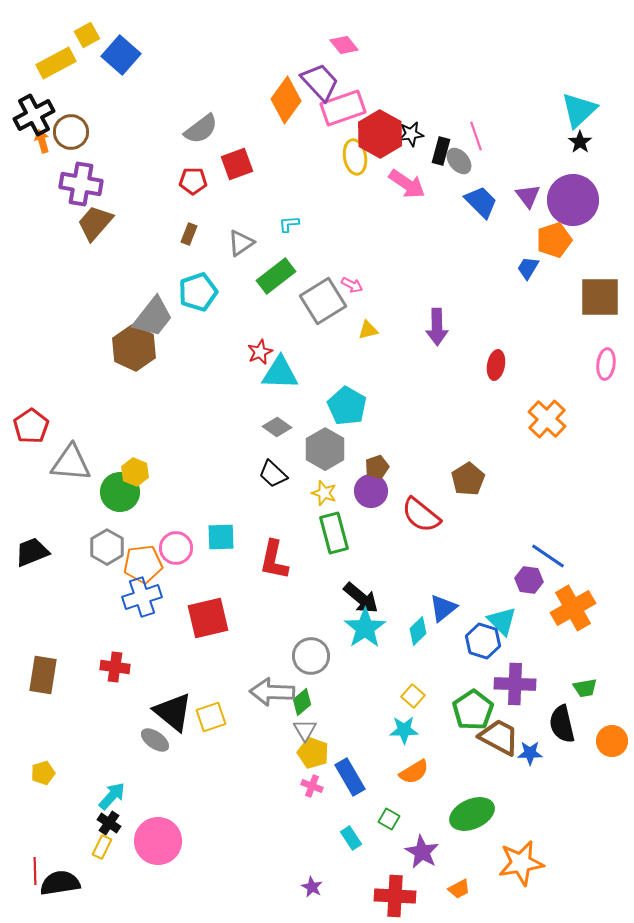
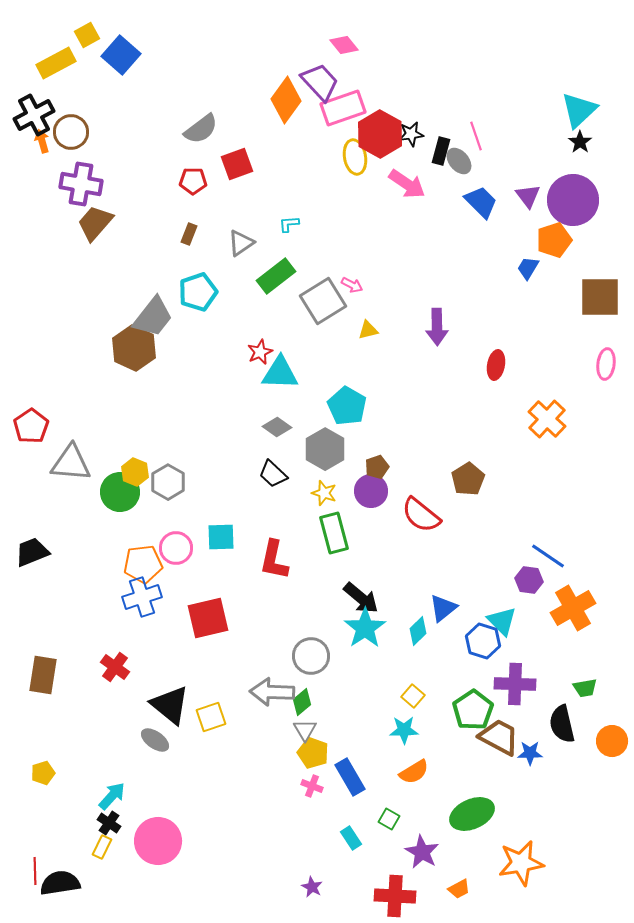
gray hexagon at (107, 547): moved 61 px right, 65 px up
red cross at (115, 667): rotated 28 degrees clockwise
black triangle at (173, 712): moved 3 px left, 7 px up
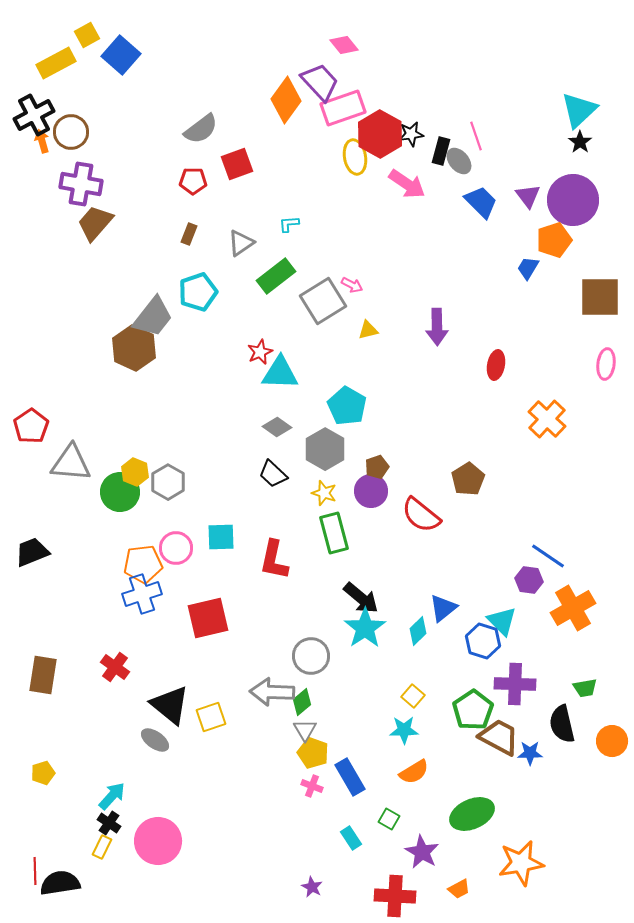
blue cross at (142, 597): moved 3 px up
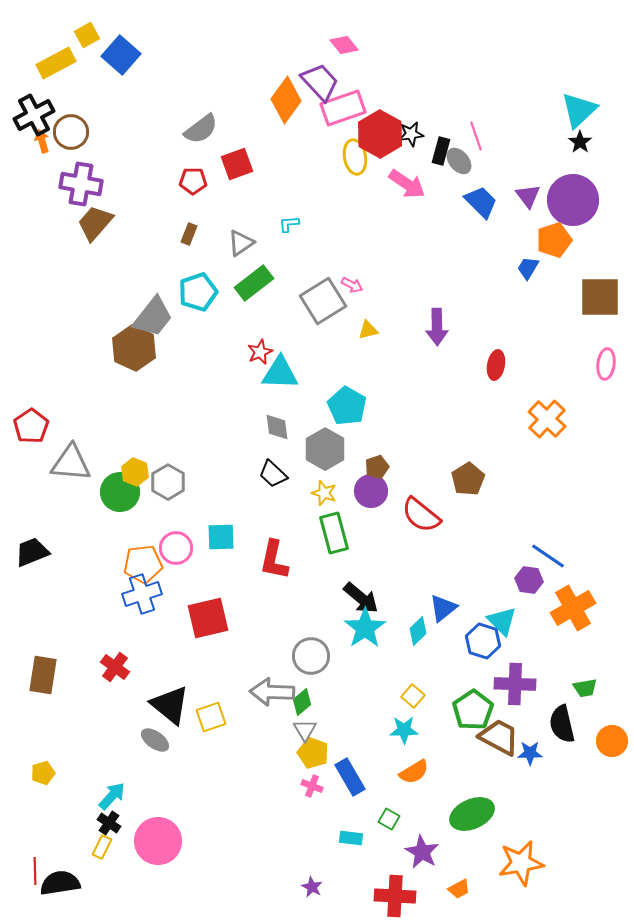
green rectangle at (276, 276): moved 22 px left, 7 px down
gray diamond at (277, 427): rotated 48 degrees clockwise
cyan rectangle at (351, 838): rotated 50 degrees counterclockwise
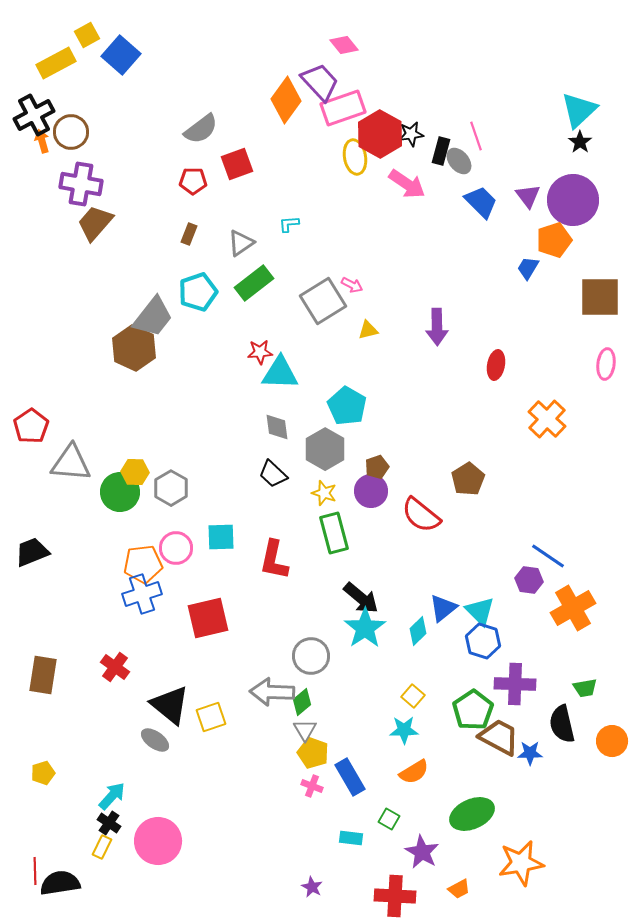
red star at (260, 352): rotated 20 degrees clockwise
yellow hexagon at (135, 472): rotated 20 degrees counterclockwise
gray hexagon at (168, 482): moved 3 px right, 6 px down
cyan triangle at (502, 621): moved 22 px left, 10 px up
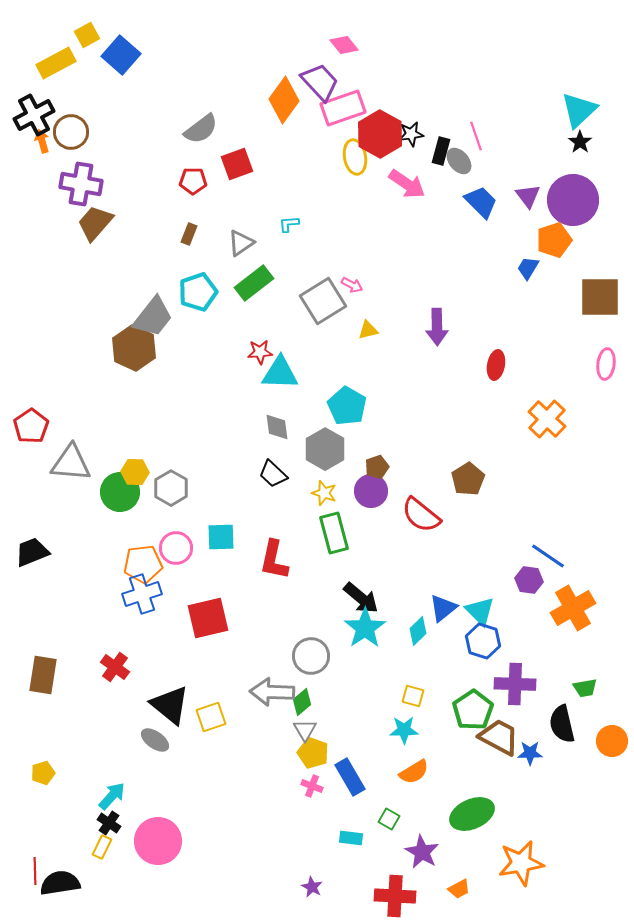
orange diamond at (286, 100): moved 2 px left
yellow square at (413, 696): rotated 25 degrees counterclockwise
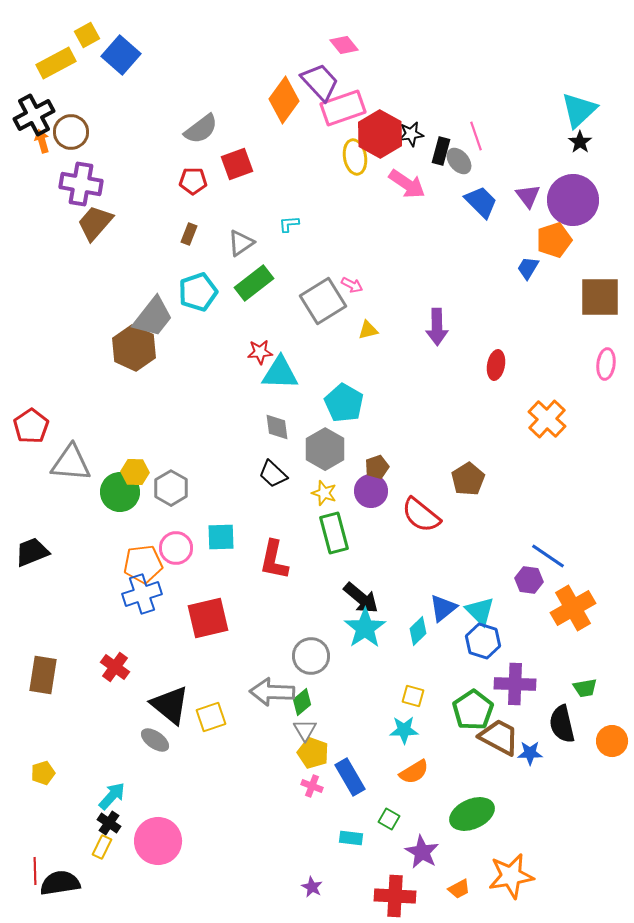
cyan pentagon at (347, 406): moved 3 px left, 3 px up
orange star at (521, 863): moved 10 px left, 13 px down
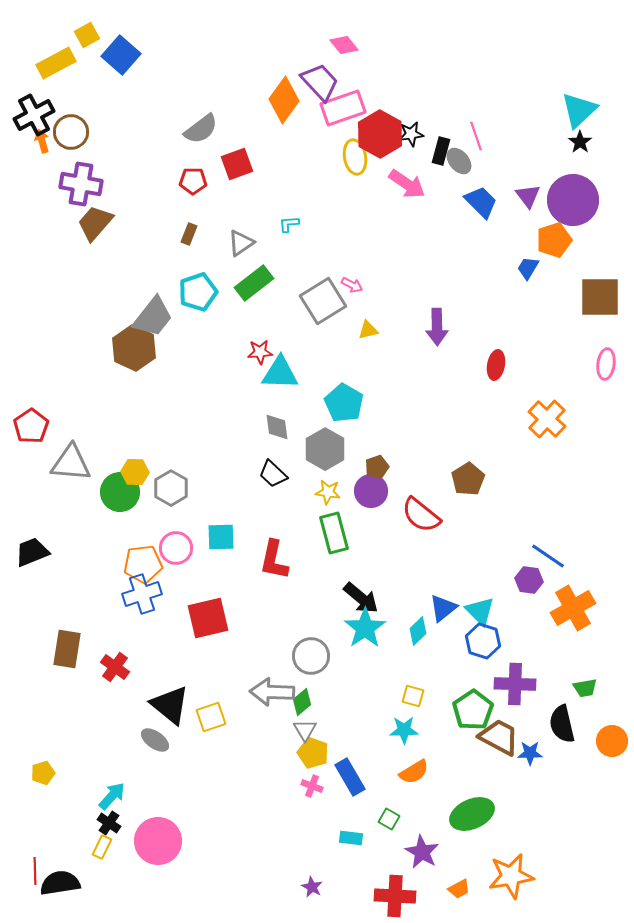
yellow star at (324, 493): moved 4 px right, 1 px up; rotated 10 degrees counterclockwise
brown rectangle at (43, 675): moved 24 px right, 26 px up
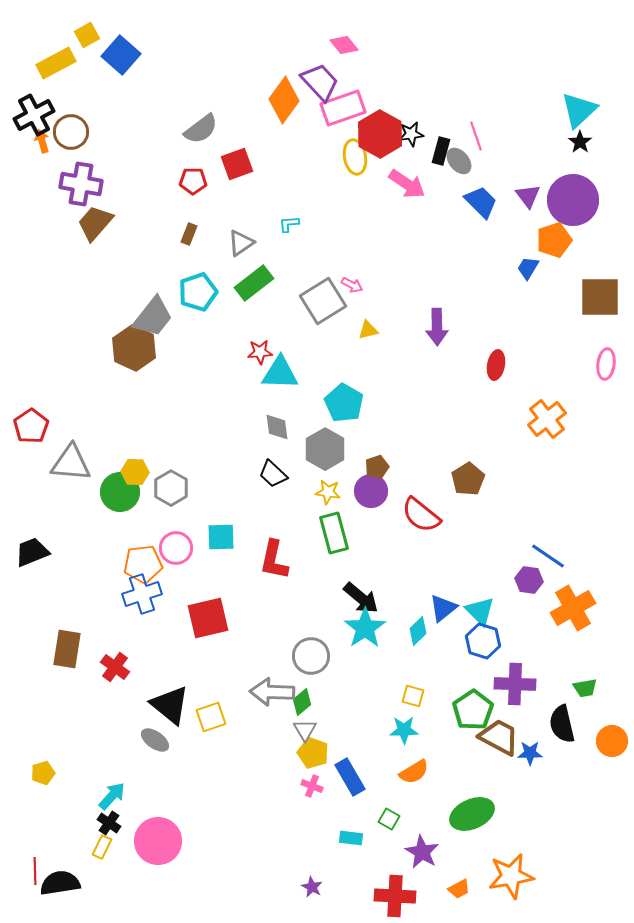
orange cross at (547, 419): rotated 9 degrees clockwise
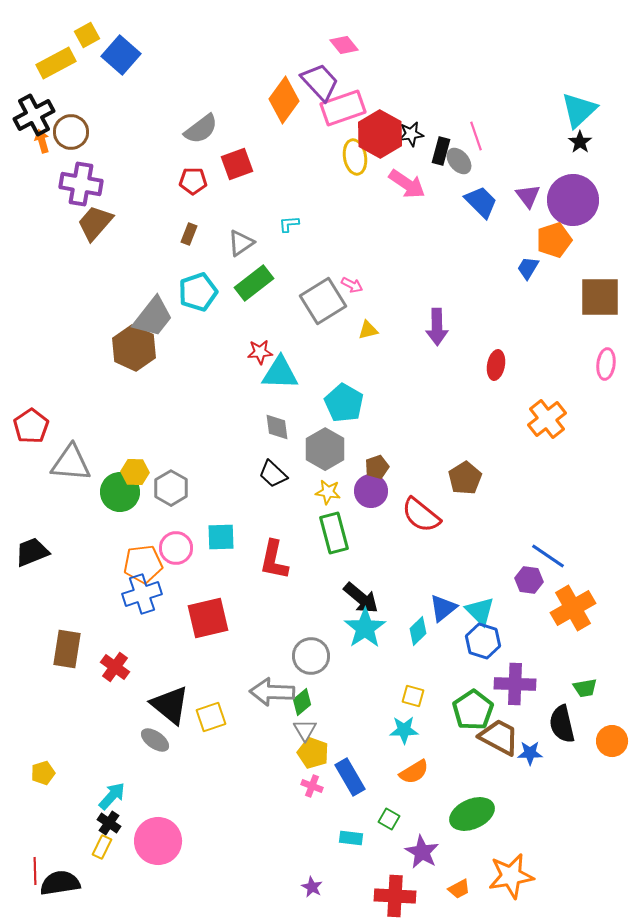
brown pentagon at (468, 479): moved 3 px left, 1 px up
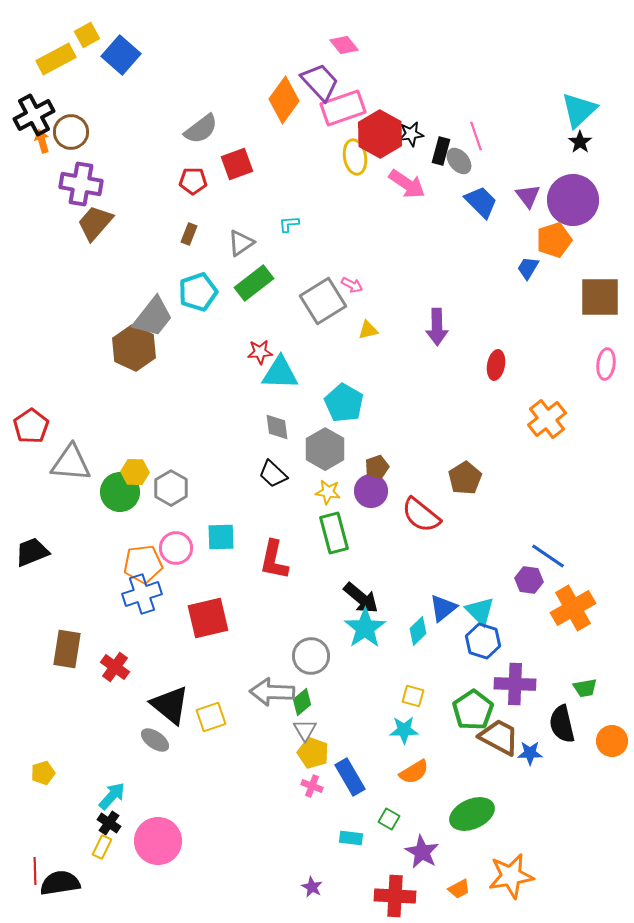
yellow rectangle at (56, 63): moved 4 px up
